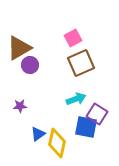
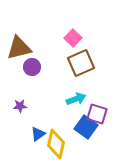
pink square: rotated 18 degrees counterclockwise
brown triangle: rotated 16 degrees clockwise
purple circle: moved 2 px right, 2 px down
purple square: rotated 15 degrees counterclockwise
blue square: rotated 25 degrees clockwise
yellow diamond: moved 1 px left, 1 px down
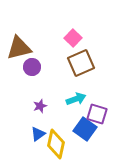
purple star: moved 20 px right; rotated 16 degrees counterclockwise
blue square: moved 1 px left, 2 px down
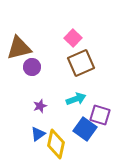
purple square: moved 3 px right, 1 px down
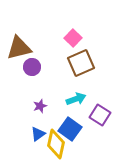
purple square: rotated 15 degrees clockwise
blue square: moved 15 px left
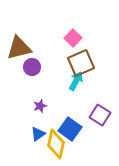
cyan arrow: moved 18 px up; rotated 42 degrees counterclockwise
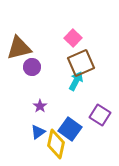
purple star: rotated 16 degrees counterclockwise
blue triangle: moved 2 px up
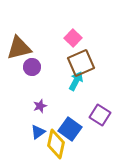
purple star: rotated 16 degrees clockwise
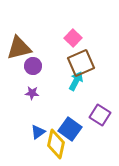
purple circle: moved 1 px right, 1 px up
purple star: moved 8 px left, 13 px up; rotated 24 degrees clockwise
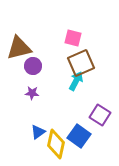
pink square: rotated 30 degrees counterclockwise
blue square: moved 9 px right, 7 px down
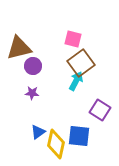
pink square: moved 1 px down
brown square: rotated 12 degrees counterclockwise
purple square: moved 5 px up
blue square: rotated 30 degrees counterclockwise
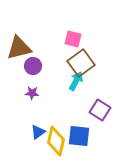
yellow diamond: moved 3 px up
